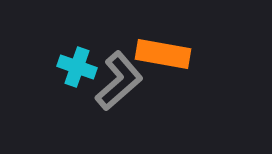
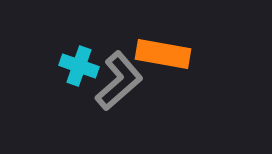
cyan cross: moved 2 px right, 1 px up
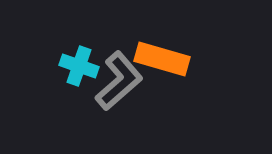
orange rectangle: moved 1 px left, 5 px down; rotated 6 degrees clockwise
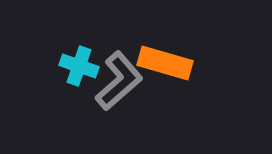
orange rectangle: moved 3 px right, 4 px down
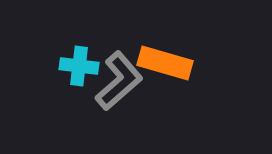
cyan cross: rotated 12 degrees counterclockwise
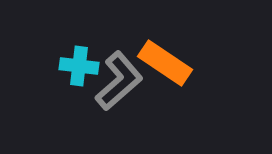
orange rectangle: rotated 18 degrees clockwise
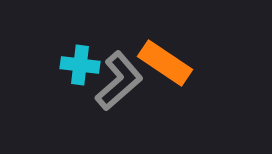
cyan cross: moved 1 px right, 1 px up
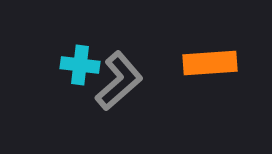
orange rectangle: moved 45 px right; rotated 38 degrees counterclockwise
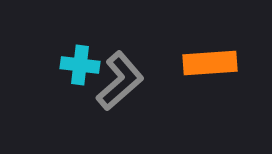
gray L-shape: moved 1 px right
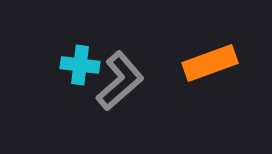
orange rectangle: rotated 16 degrees counterclockwise
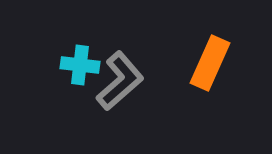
orange rectangle: rotated 46 degrees counterclockwise
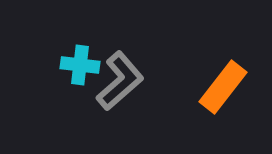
orange rectangle: moved 13 px right, 24 px down; rotated 14 degrees clockwise
